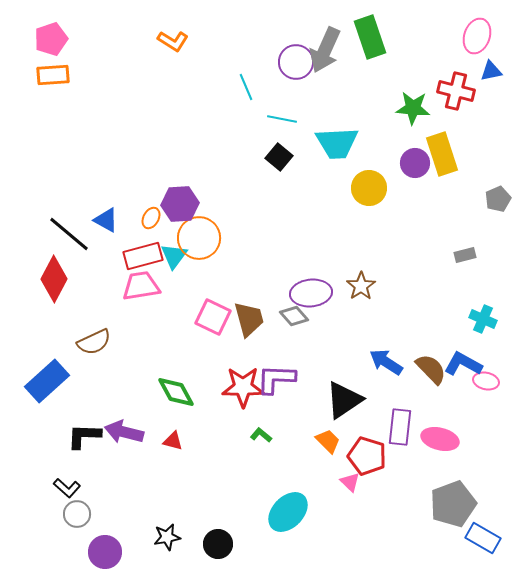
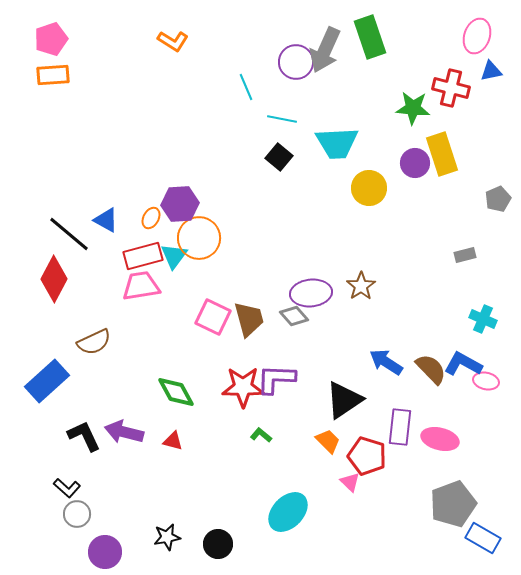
red cross at (456, 91): moved 5 px left, 3 px up
black L-shape at (84, 436): rotated 63 degrees clockwise
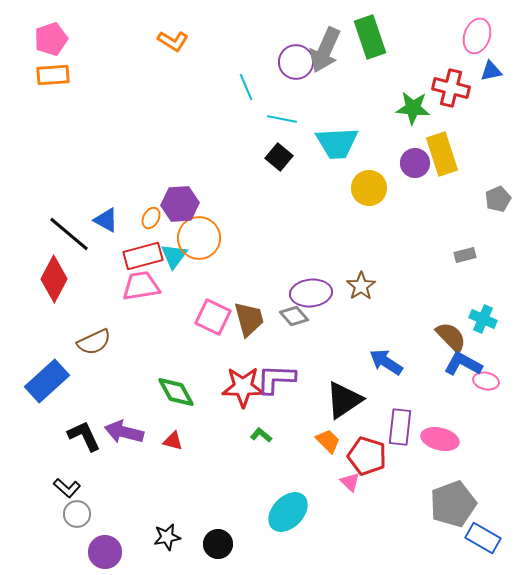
brown semicircle at (431, 369): moved 20 px right, 32 px up
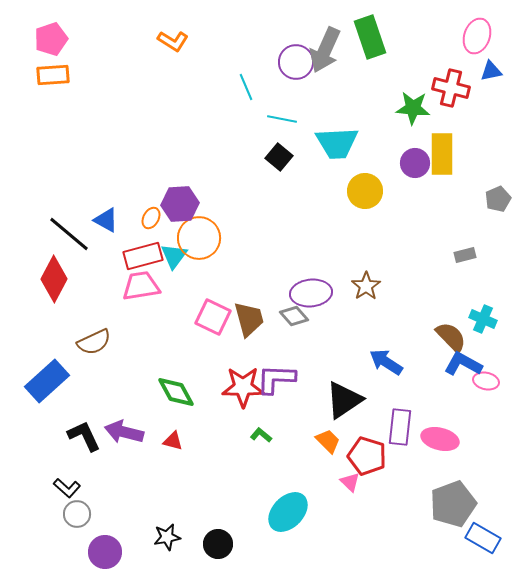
yellow rectangle at (442, 154): rotated 18 degrees clockwise
yellow circle at (369, 188): moved 4 px left, 3 px down
brown star at (361, 286): moved 5 px right
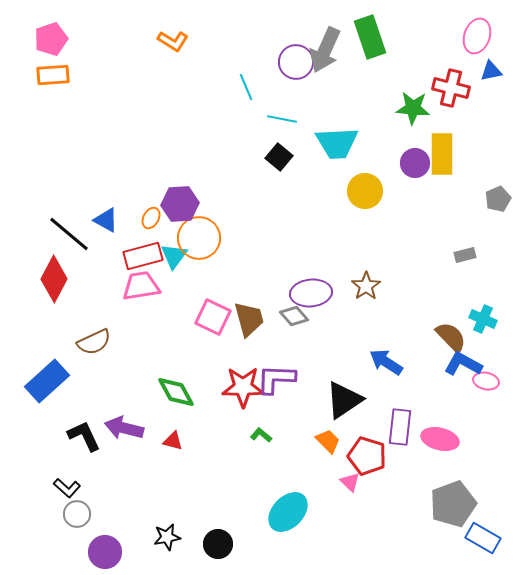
purple arrow at (124, 432): moved 4 px up
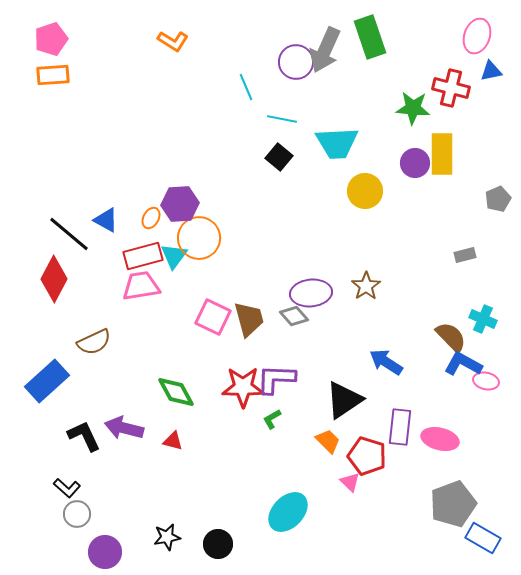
green L-shape at (261, 435): moved 11 px right, 16 px up; rotated 70 degrees counterclockwise
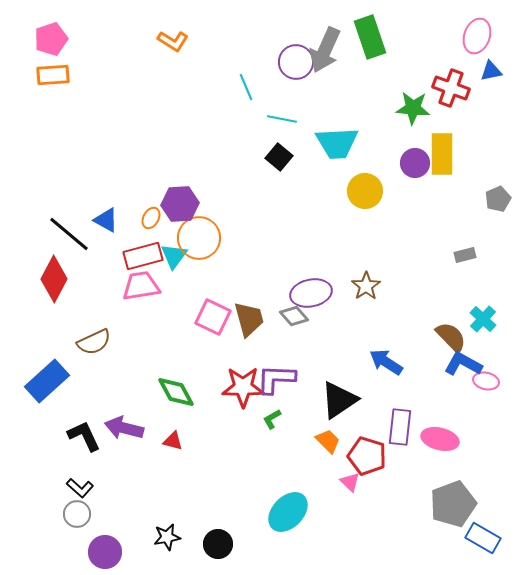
red cross at (451, 88): rotated 6 degrees clockwise
purple ellipse at (311, 293): rotated 6 degrees counterclockwise
cyan cross at (483, 319): rotated 20 degrees clockwise
black triangle at (344, 400): moved 5 px left
black L-shape at (67, 488): moved 13 px right
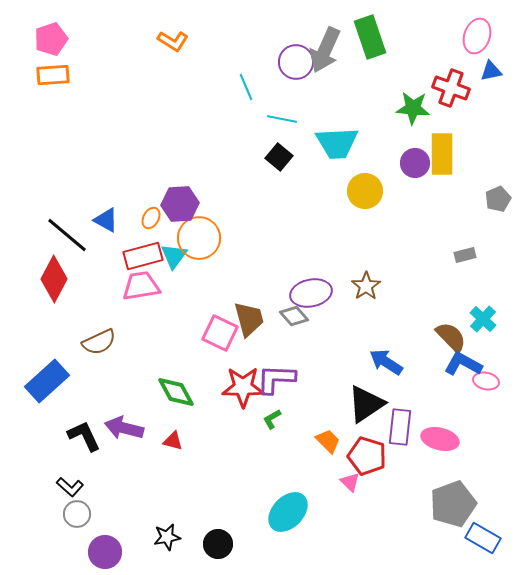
black line at (69, 234): moved 2 px left, 1 px down
pink square at (213, 317): moved 7 px right, 16 px down
brown semicircle at (94, 342): moved 5 px right
black triangle at (339, 400): moved 27 px right, 4 px down
black L-shape at (80, 488): moved 10 px left, 1 px up
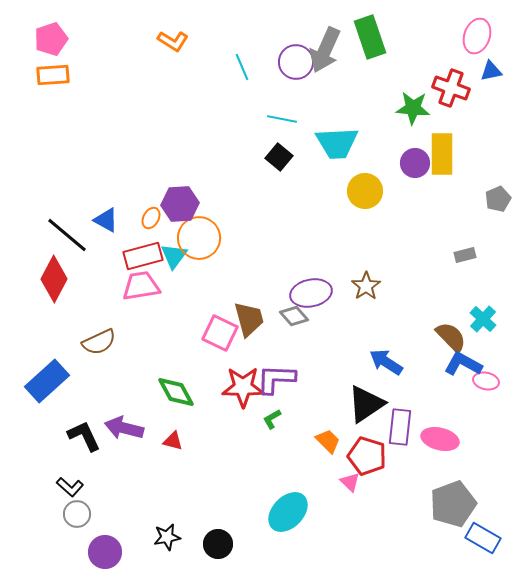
cyan line at (246, 87): moved 4 px left, 20 px up
